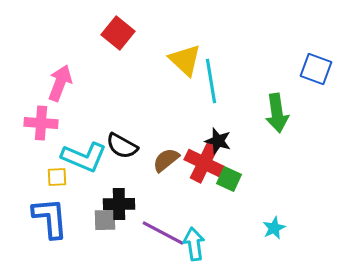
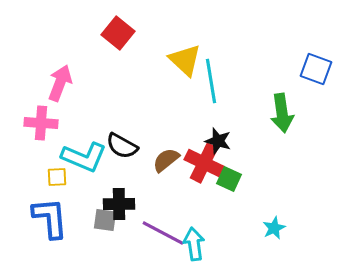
green arrow: moved 5 px right
gray square: rotated 10 degrees clockwise
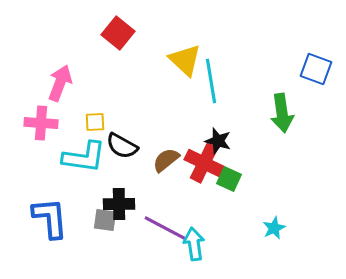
cyan L-shape: rotated 15 degrees counterclockwise
yellow square: moved 38 px right, 55 px up
purple line: moved 2 px right, 5 px up
